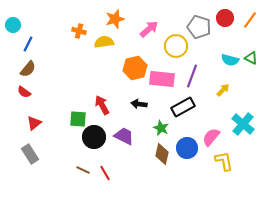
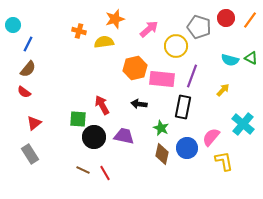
red circle: moved 1 px right
black rectangle: rotated 50 degrees counterclockwise
purple trapezoid: rotated 15 degrees counterclockwise
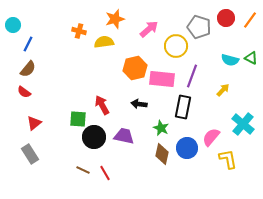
yellow L-shape: moved 4 px right, 2 px up
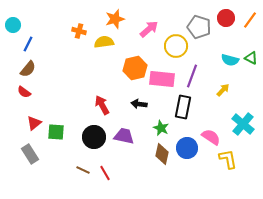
green square: moved 22 px left, 13 px down
pink semicircle: rotated 84 degrees clockwise
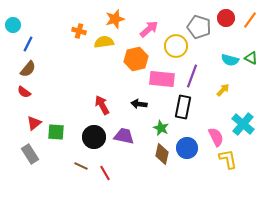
orange hexagon: moved 1 px right, 9 px up
pink semicircle: moved 5 px right; rotated 30 degrees clockwise
brown line: moved 2 px left, 4 px up
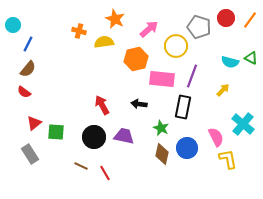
orange star: rotated 30 degrees counterclockwise
cyan semicircle: moved 2 px down
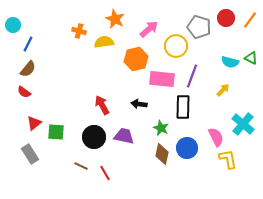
black rectangle: rotated 10 degrees counterclockwise
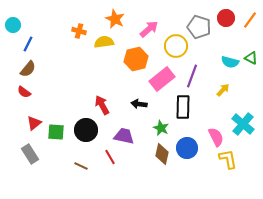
pink rectangle: rotated 45 degrees counterclockwise
black circle: moved 8 px left, 7 px up
red line: moved 5 px right, 16 px up
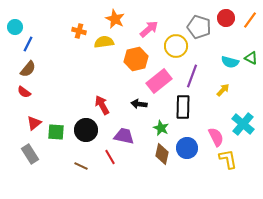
cyan circle: moved 2 px right, 2 px down
pink rectangle: moved 3 px left, 2 px down
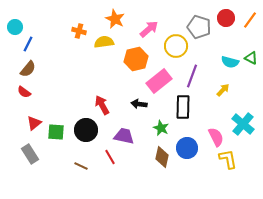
brown diamond: moved 3 px down
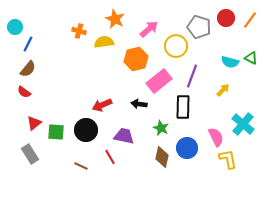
red arrow: rotated 84 degrees counterclockwise
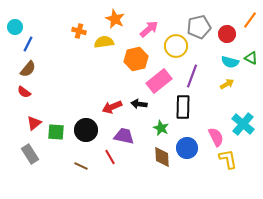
red circle: moved 1 px right, 16 px down
gray pentagon: rotated 30 degrees counterclockwise
yellow arrow: moved 4 px right, 6 px up; rotated 16 degrees clockwise
red arrow: moved 10 px right, 2 px down
brown diamond: rotated 15 degrees counterclockwise
